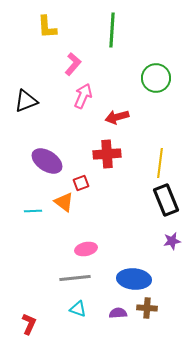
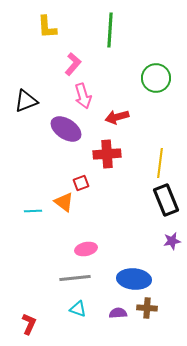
green line: moved 2 px left
pink arrow: rotated 140 degrees clockwise
purple ellipse: moved 19 px right, 32 px up
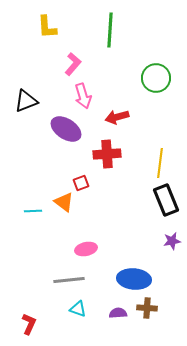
gray line: moved 6 px left, 2 px down
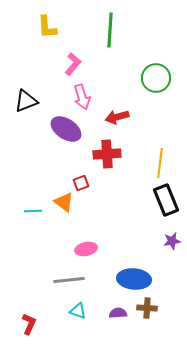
pink arrow: moved 1 px left, 1 px down
cyan triangle: moved 2 px down
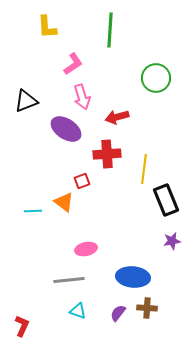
pink L-shape: rotated 15 degrees clockwise
yellow line: moved 16 px left, 6 px down
red square: moved 1 px right, 2 px up
blue ellipse: moved 1 px left, 2 px up
purple semicircle: rotated 48 degrees counterclockwise
red L-shape: moved 7 px left, 2 px down
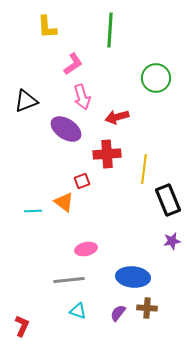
black rectangle: moved 2 px right
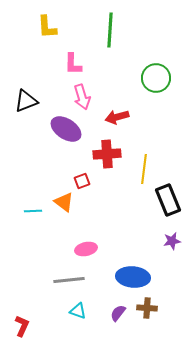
pink L-shape: rotated 125 degrees clockwise
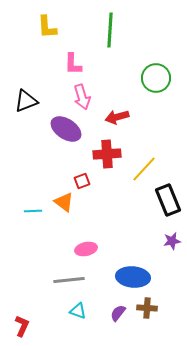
yellow line: rotated 36 degrees clockwise
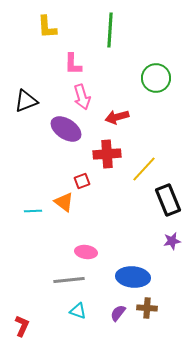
pink ellipse: moved 3 px down; rotated 20 degrees clockwise
